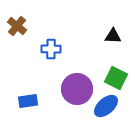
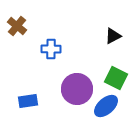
black triangle: rotated 30 degrees counterclockwise
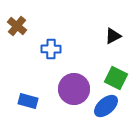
purple circle: moved 3 px left
blue rectangle: rotated 24 degrees clockwise
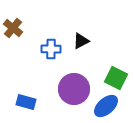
brown cross: moved 4 px left, 2 px down
black triangle: moved 32 px left, 5 px down
blue rectangle: moved 2 px left, 1 px down
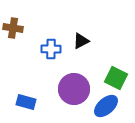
brown cross: rotated 30 degrees counterclockwise
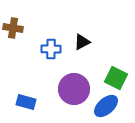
black triangle: moved 1 px right, 1 px down
